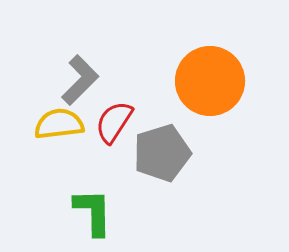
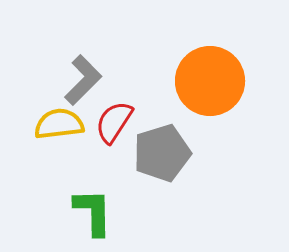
gray L-shape: moved 3 px right
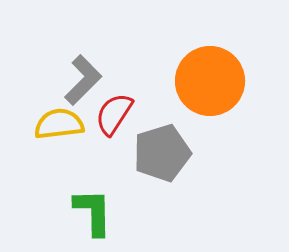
red semicircle: moved 8 px up
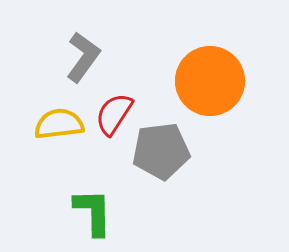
gray L-shape: moved 23 px up; rotated 9 degrees counterclockwise
gray pentagon: moved 1 px left, 2 px up; rotated 10 degrees clockwise
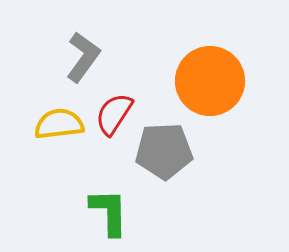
gray pentagon: moved 3 px right; rotated 4 degrees clockwise
green L-shape: moved 16 px right
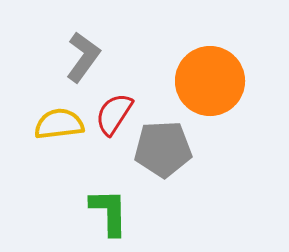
gray pentagon: moved 1 px left, 2 px up
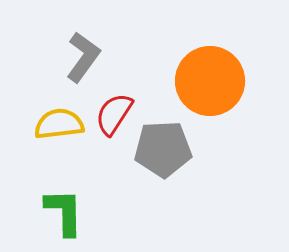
green L-shape: moved 45 px left
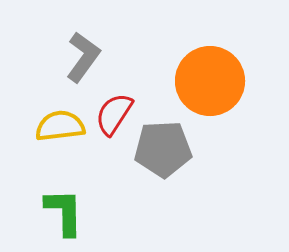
yellow semicircle: moved 1 px right, 2 px down
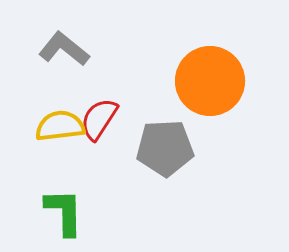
gray L-shape: moved 19 px left, 8 px up; rotated 87 degrees counterclockwise
red semicircle: moved 15 px left, 5 px down
gray pentagon: moved 2 px right, 1 px up
